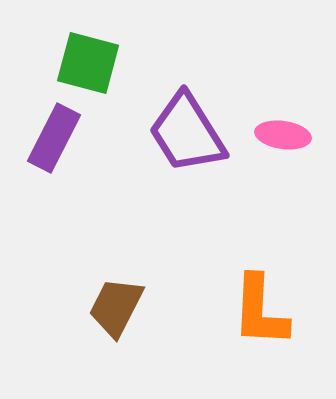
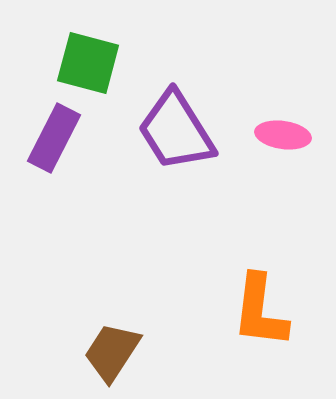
purple trapezoid: moved 11 px left, 2 px up
brown trapezoid: moved 4 px left, 45 px down; rotated 6 degrees clockwise
orange L-shape: rotated 4 degrees clockwise
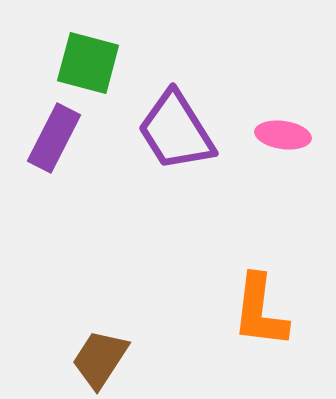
brown trapezoid: moved 12 px left, 7 px down
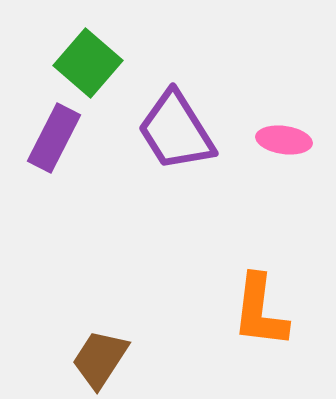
green square: rotated 26 degrees clockwise
pink ellipse: moved 1 px right, 5 px down
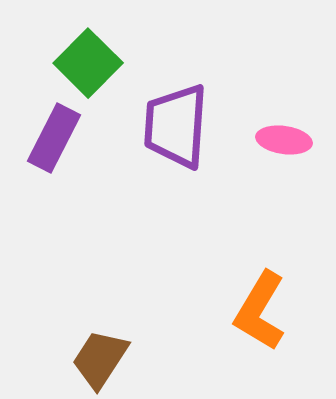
green square: rotated 4 degrees clockwise
purple trapezoid: moved 5 px up; rotated 36 degrees clockwise
orange L-shape: rotated 24 degrees clockwise
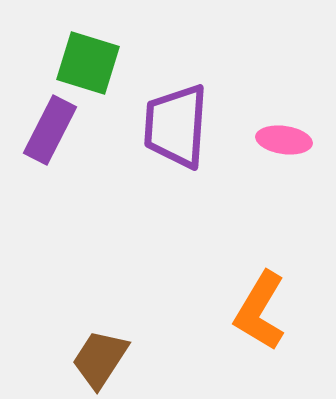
green square: rotated 28 degrees counterclockwise
purple rectangle: moved 4 px left, 8 px up
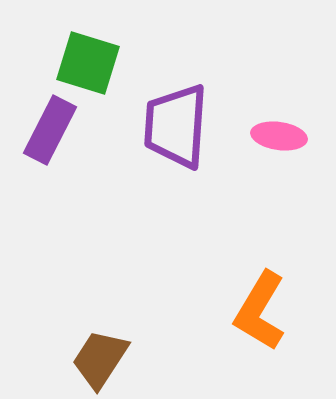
pink ellipse: moved 5 px left, 4 px up
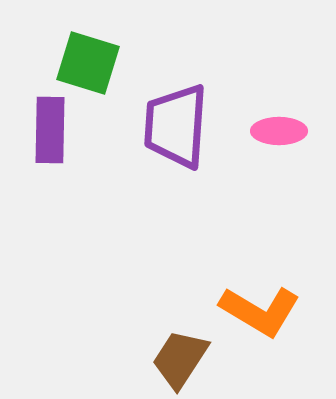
purple rectangle: rotated 26 degrees counterclockwise
pink ellipse: moved 5 px up; rotated 8 degrees counterclockwise
orange L-shape: rotated 90 degrees counterclockwise
brown trapezoid: moved 80 px right
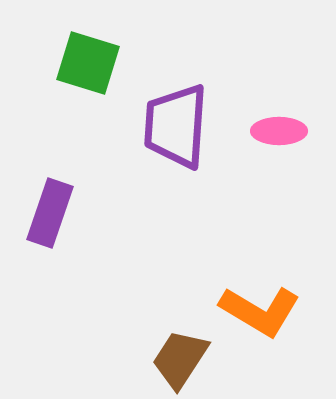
purple rectangle: moved 83 px down; rotated 18 degrees clockwise
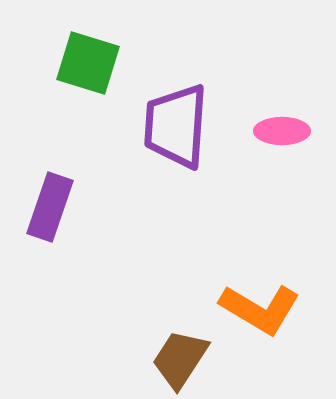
pink ellipse: moved 3 px right
purple rectangle: moved 6 px up
orange L-shape: moved 2 px up
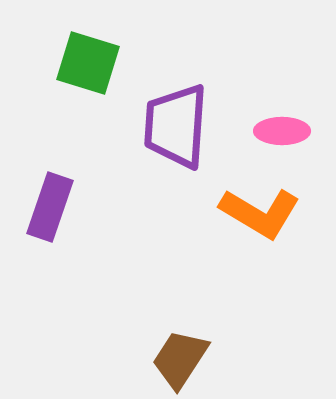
orange L-shape: moved 96 px up
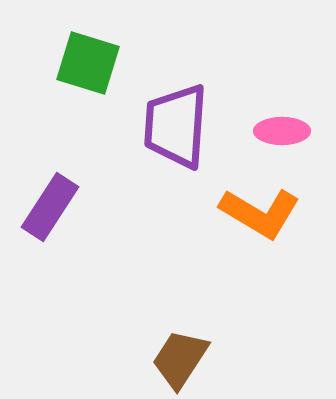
purple rectangle: rotated 14 degrees clockwise
